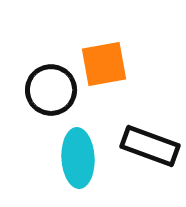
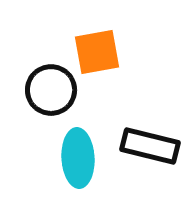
orange square: moved 7 px left, 12 px up
black rectangle: rotated 6 degrees counterclockwise
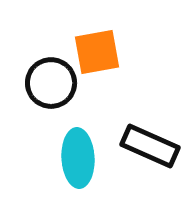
black circle: moved 7 px up
black rectangle: rotated 10 degrees clockwise
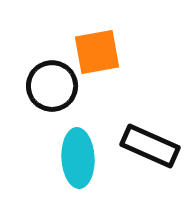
black circle: moved 1 px right, 3 px down
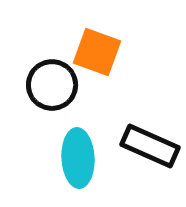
orange square: rotated 30 degrees clockwise
black circle: moved 1 px up
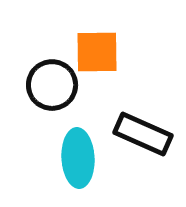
orange square: rotated 21 degrees counterclockwise
black rectangle: moved 7 px left, 12 px up
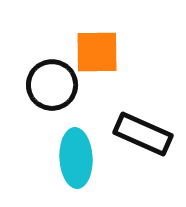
cyan ellipse: moved 2 px left
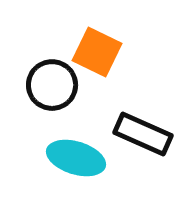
orange square: rotated 27 degrees clockwise
cyan ellipse: rotated 70 degrees counterclockwise
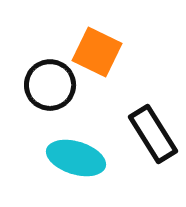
black circle: moved 2 px left
black rectangle: moved 10 px right; rotated 34 degrees clockwise
